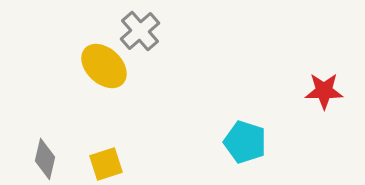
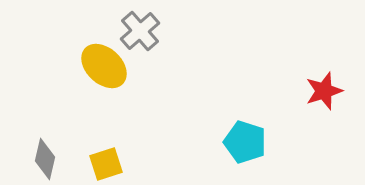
red star: rotated 18 degrees counterclockwise
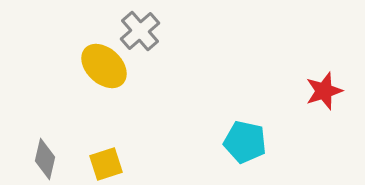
cyan pentagon: rotated 6 degrees counterclockwise
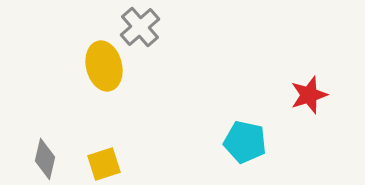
gray cross: moved 4 px up
yellow ellipse: rotated 33 degrees clockwise
red star: moved 15 px left, 4 px down
yellow square: moved 2 px left
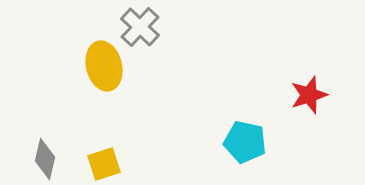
gray cross: rotated 6 degrees counterclockwise
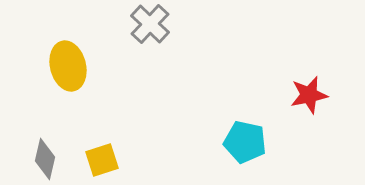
gray cross: moved 10 px right, 3 px up
yellow ellipse: moved 36 px left
red star: rotated 6 degrees clockwise
yellow square: moved 2 px left, 4 px up
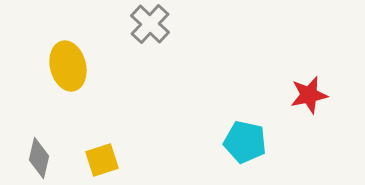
gray diamond: moved 6 px left, 1 px up
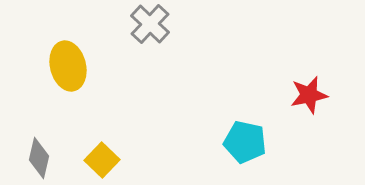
yellow square: rotated 28 degrees counterclockwise
